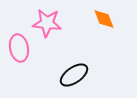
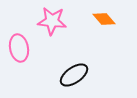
orange diamond: rotated 20 degrees counterclockwise
pink star: moved 5 px right, 2 px up
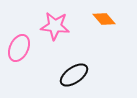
pink star: moved 3 px right, 5 px down
pink ellipse: rotated 36 degrees clockwise
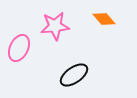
pink star: rotated 12 degrees counterclockwise
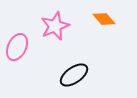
pink star: rotated 16 degrees counterclockwise
pink ellipse: moved 2 px left, 1 px up
